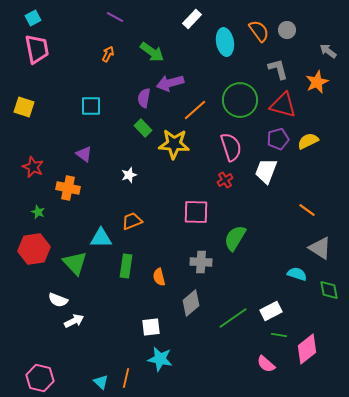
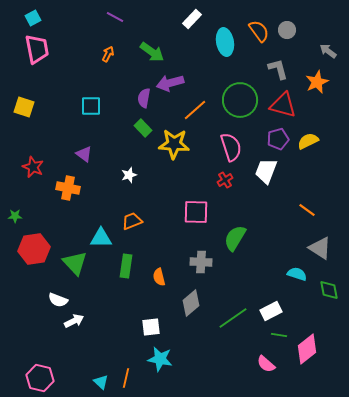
green star at (38, 212): moved 23 px left, 4 px down; rotated 24 degrees counterclockwise
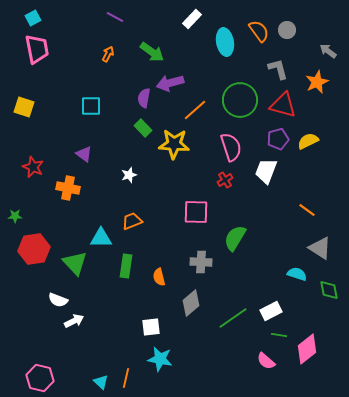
pink semicircle at (266, 364): moved 3 px up
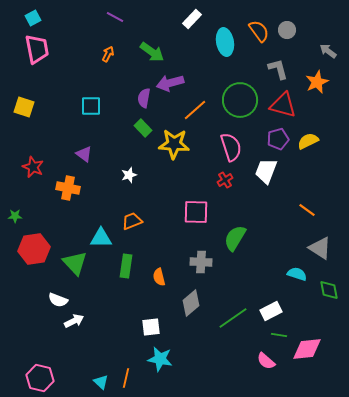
pink diamond at (307, 349): rotated 32 degrees clockwise
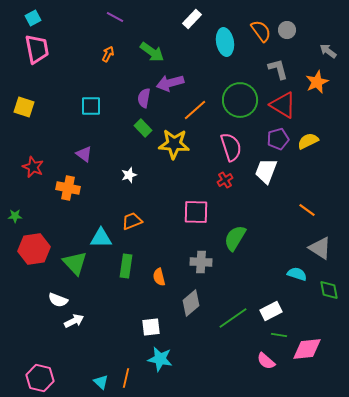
orange semicircle at (259, 31): moved 2 px right
red triangle at (283, 105): rotated 16 degrees clockwise
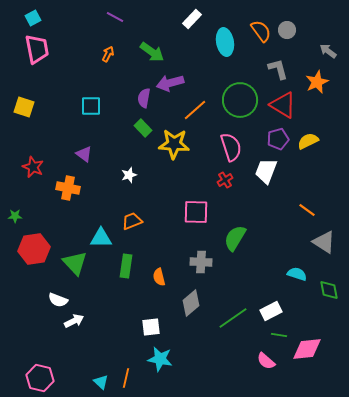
gray triangle at (320, 248): moved 4 px right, 6 px up
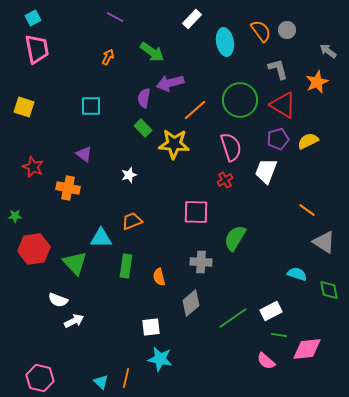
orange arrow at (108, 54): moved 3 px down
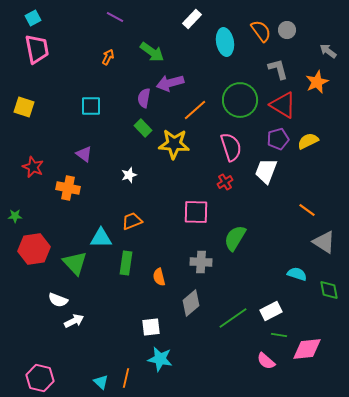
red cross at (225, 180): moved 2 px down
green rectangle at (126, 266): moved 3 px up
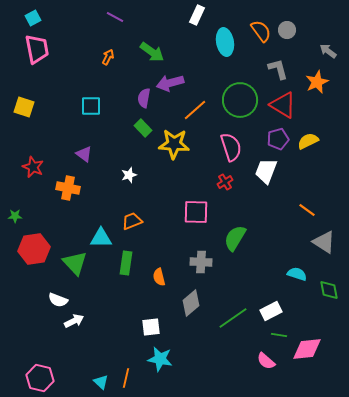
white rectangle at (192, 19): moved 5 px right, 4 px up; rotated 18 degrees counterclockwise
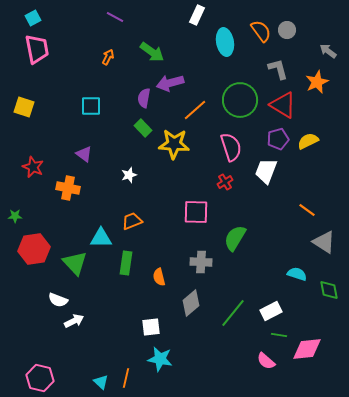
green line at (233, 318): moved 5 px up; rotated 16 degrees counterclockwise
